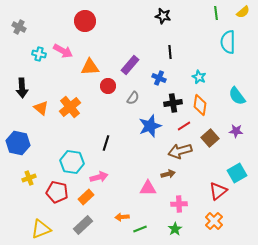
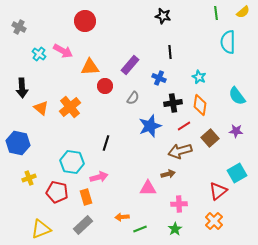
cyan cross at (39, 54): rotated 24 degrees clockwise
red circle at (108, 86): moved 3 px left
orange rectangle at (86, 197): rotated 63 degrees counterclockwise
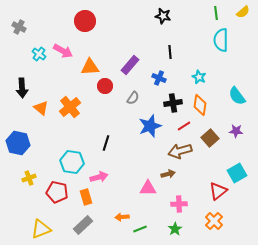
cyan semicircle at (228, 42): moved 7 px left, 2 px up
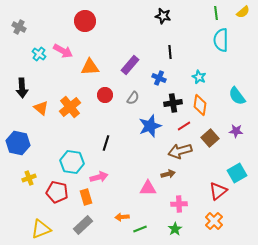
red circle at (105, 86): moved 9 px down
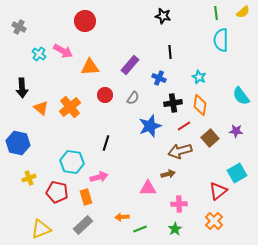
cyan semicircle at (237, 96): moved 4 px right
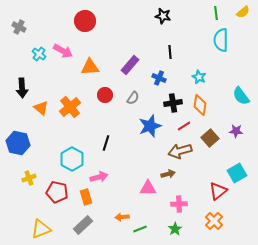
cyan hexagon at (72, 162): moved 3 px up; rotated 20 degrees clockwise
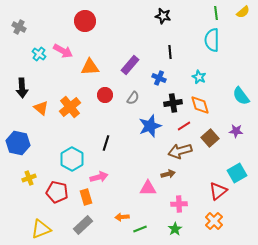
cyan semicircle at (221, 40): moved 9 px left
orange diamond at (200, 105): rotated 25 degrees counterclockwise
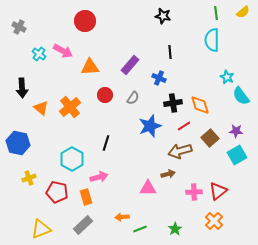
cyan star at (199, 77): moved 28 px right
cyan square at (237, 173): moved 18 px up
pink cross at (179, 204): moved 15 px right, 12 px up
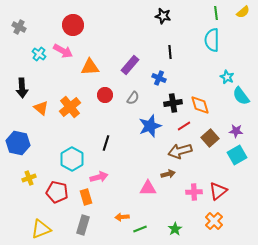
red circle at (85, 21): moved 12 px left, 4 px down
gray rectangle at (83, 225): rotated 30 degrees counterclockwise
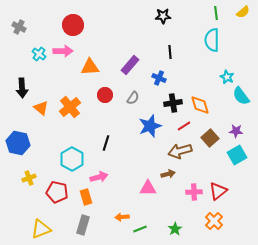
black star at (163, 16): rotated 14 degrees counterclockwise
pink arrow at (63, 51): rotated 30 degrees counterclockwise
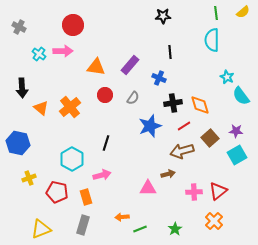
orange triangle at (90, 67): moved 6 px right; rotated 12 degrees clockwise
brown arrow at (180, 151): moved 2 px right
pink arrow at (99, 177): moved 3 px right, 2 px up
